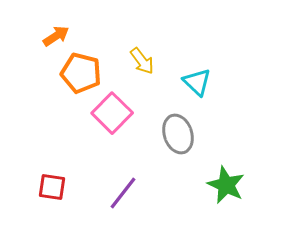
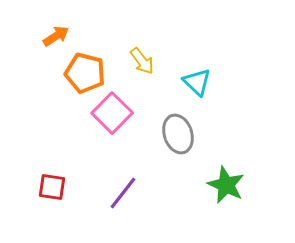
orange pentagon: moved 4 px right
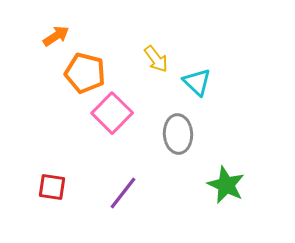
yellow arrow: moved 14 px right, 2 px up
gray ellipse: rotated 15 degrees clockwise
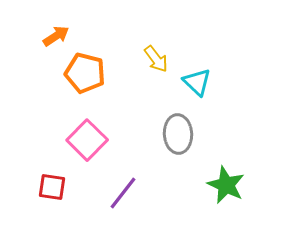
pink square: moved 25 px left, 27 px down
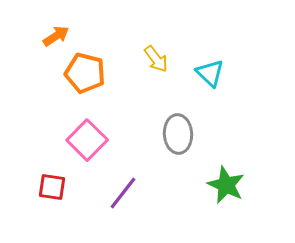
cyan triangle: moved 13 px right, 9 px up
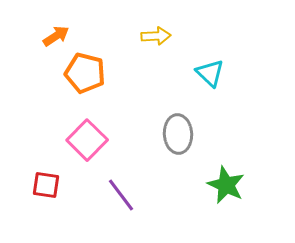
yellow arrow: moved 23 px up; rotated 56 degrees counterclockwise
red square: moved 6 px left, 2 px up
purple line: moved 2 px left, 2 px down; rotated 75 degrees counterclockwise
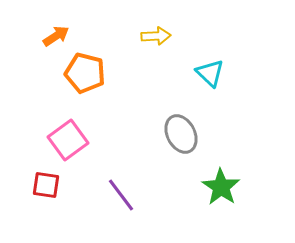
gray ellipse: moved 3 px right; rotated 24 degrees counterclockwise
pink square: moved 19 px left; rotated 9 degrees clockwise
green star: moved 5 px left, 2 px down; rotated 9 degrees clockwise
